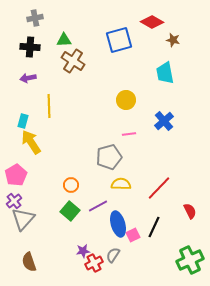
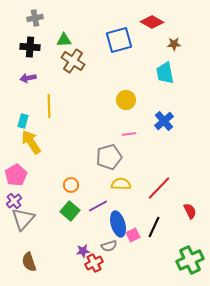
brown star: moved 1 px right, 4 px down; rotated 16 degrees counterclockwise
gray semicircle: moved 4 px left, 9 px up; rotated 140 degrees counterclockwise
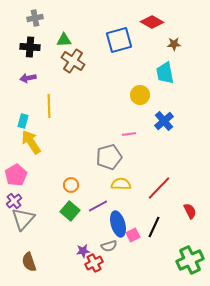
yellow circle: moved 14 px right, 5 px up
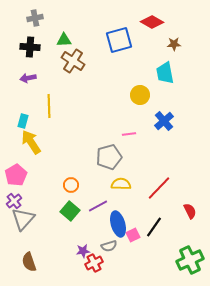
black line: rotated 10 degrees clockwise
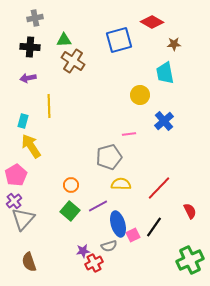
yellow arrow: moved 4 px down
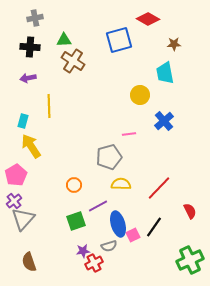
red diamond: moved 4 px left, 3 px up
orange circle: moved 3 px right
green square: moved 6 px right, 10 px down; rotated 30 degrees clockwise
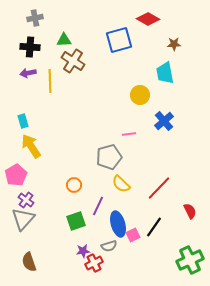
purple arrow: moved 5 px up
yellow line: moved 1 px right, 25 px up
cyan rectangle: rotated 32 degrees counterclockwise
yellow semicircle: rotated 138 degrees counterclockwise
purple cross: moved 12 px right, 1 px up; rotated 14 degrees counterclockwise
purple line: rotated 36 degrees counterclockwise
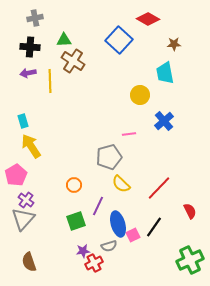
blue square: rotated 32 degrees counterclockwise
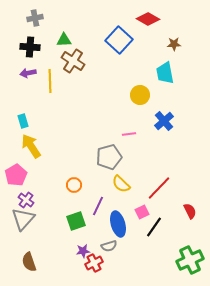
pink square: moved 9 px right, 23 px up
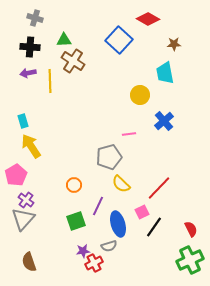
gray cross: rotated 28 degrees clockwise
red semicircle: moved 1 px right, 18 px down
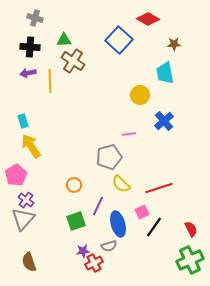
red line: rotated 28 degrees clockwise
